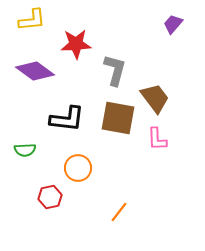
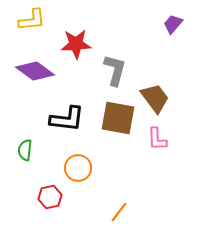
green semicircle: rotated 100 degrees clockwise
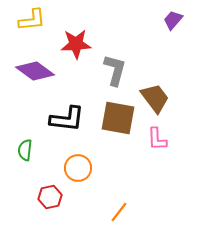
purple trapezoid: moved 4 px up
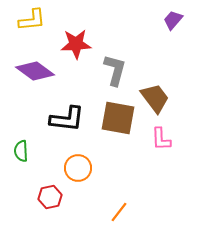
pink L-shape: moved 4 px right
green semicircle: moved 4 px left, 1 px down; rotated 10 degrees counterclockwise
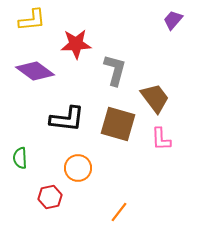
brown square: moved 6 px down; rotated 6 degrees clockwise
green semicircle: moved 1 px left, 7 px down
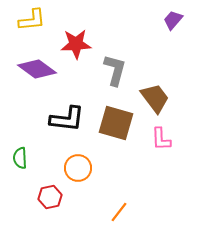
purple diamond: moved 2 px right, 2 px up
brown square: moved 2 px left, 1 px up
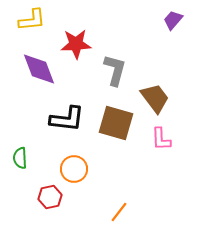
purple diamond: moved 2 px right; rotated 33 degrees clockwise
orange circle: moved 4 px left, 1 px down
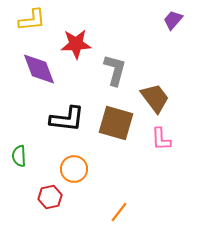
green semicircle: moved 1 px left, 2 px up
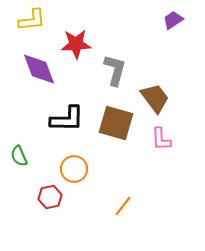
purple trapezoid: rotated 15 degrees clockwise
black L-shape: rotated 6 degrees counterclockwise
green semicircle: rotated 20 degrees counterclockwise
orange line: moved 4 px right, 6 px up
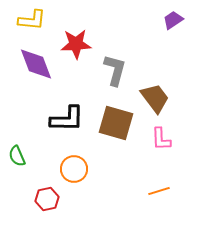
yellow L-shape: rotated 12 degrees clockwise
purple diamond: moved 3 px left, 5 px up
green semicircle: moved 2 px left
red hexagon: moved 3 px left, 2 px down
orange line: moved 36 px right, 15 px up; rotated 35 degrees clockwise
